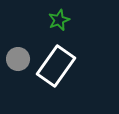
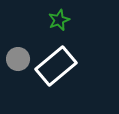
white rectangle: rotated 15 degrees clockwise
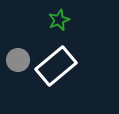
gray circle: moved 1 px down
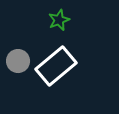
gray circle: moved 1 px down
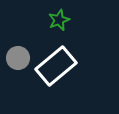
gray circle: moved 3 px up
